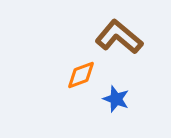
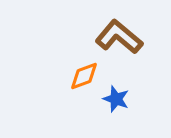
orange diamond: moved 3 px right, 1 px down
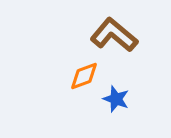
brown L-shape: moved 5 px left, 2 px up
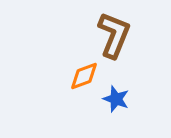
brown L-shape: rotated 72 degrees clockwise
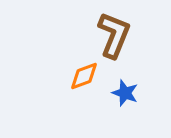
blue star: moved 9 px right, 6 px up
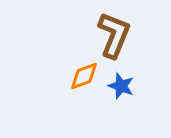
blue star: moved 4 px left, 7 px up
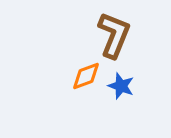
orange diamond: moved 2 px right
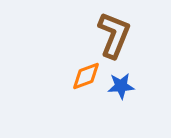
blue star: rotated 24 degrees counterclockwise
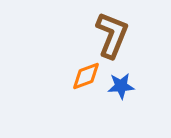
brown L-shape: moved 2 px left
